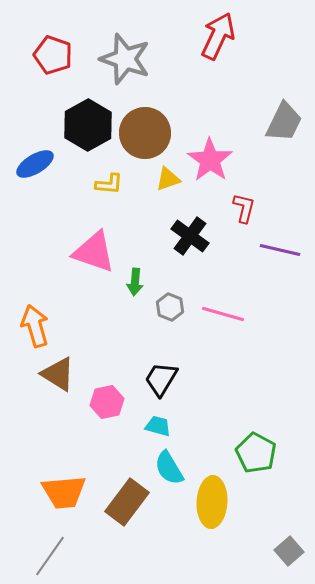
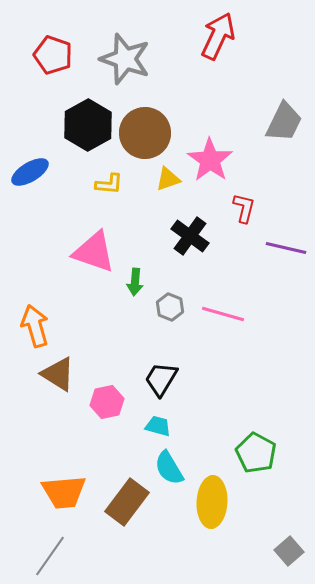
blue ellipse: moved 5 px left, 8 px down
purple line: moved 6 px right, 2 px up
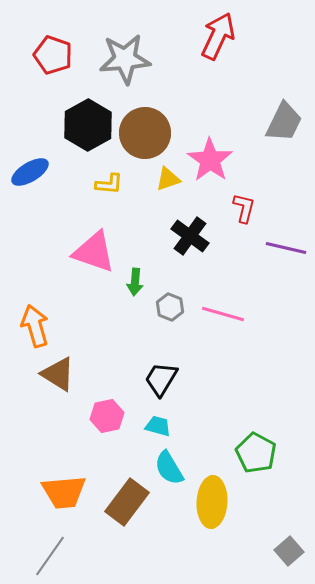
gray star: rotated 24 degrees counterclockwise
pink hexagon: moved 14 px down
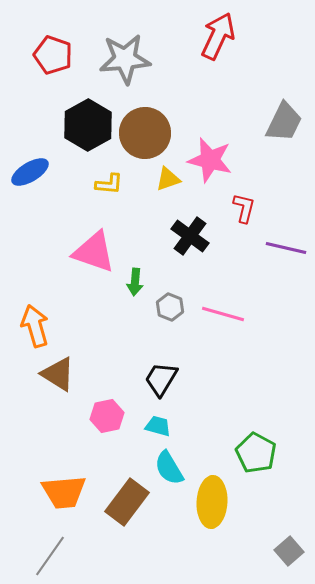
pink star: rotated 21 degrees counterclockwise
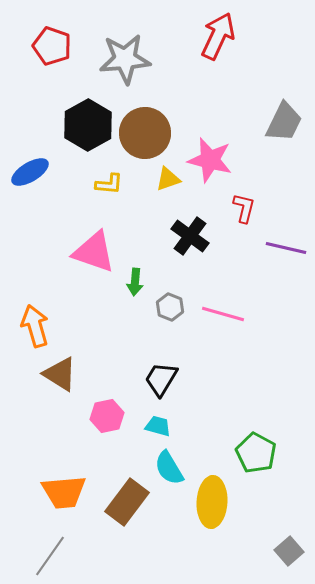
red pentagon: moved 1 px left, 9 px up
brown triangle: moved 2 px right
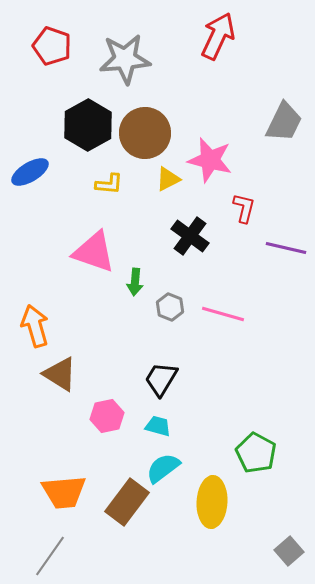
yellow triangle: rotated 8 degrees counterclockwise
cyan semicircle: moved 6 px left; rotated 84 degrees clockwise
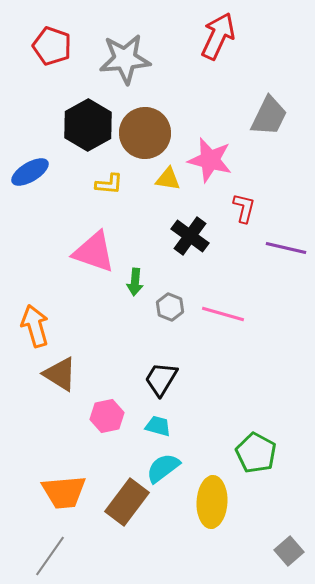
gray trapezoid: moved 15 px left, 6 px up
yellow triangle: rotated 36 degrees clockwise
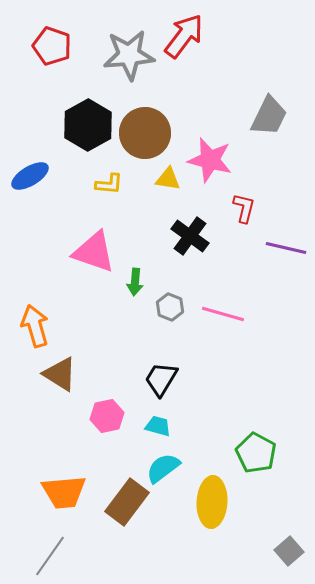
red arrow: moved 34 px left; rotated 12 degrees clockwise
gray star: moved 4 px right, 4 px up
blue ellipse: moved 4 px down
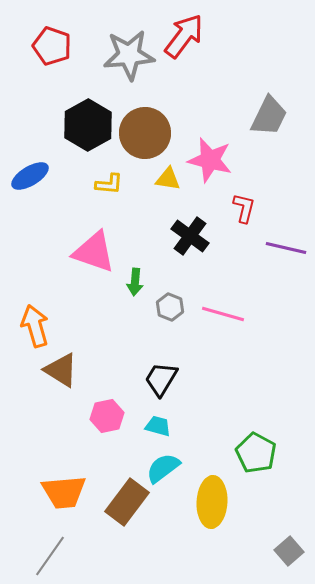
brown triangle: moved 1 px right, 4 px up
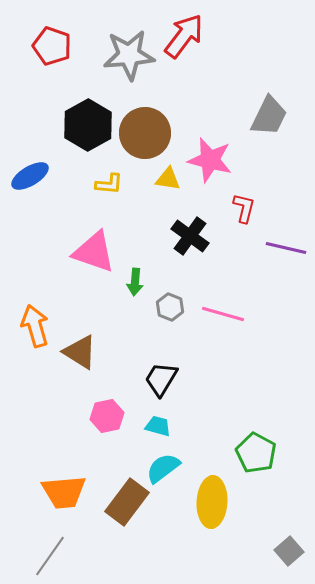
brown triangle: moved 19 px right, 18 px up
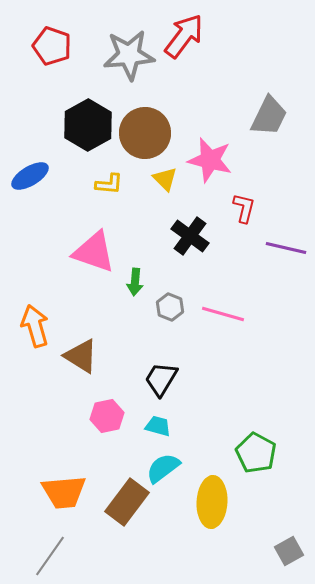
yellow triangle: moved 3 px left; rotated 36 degrees clockwise
brown triangle: moved 1 px right, 4 px down
gray square: rotated 12 degrees clockwise
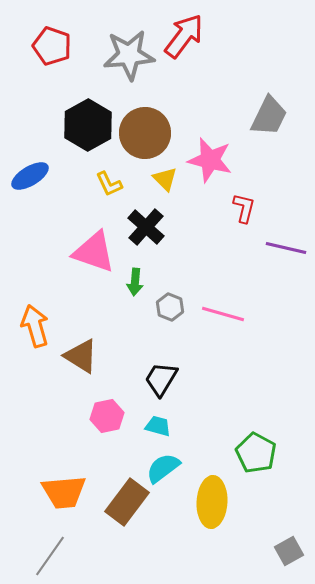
yellow L-shape: rotated 60 degrees clockwise
black cross: moved 44 px left, 9 px up; rotated 6 degrees clockwise
